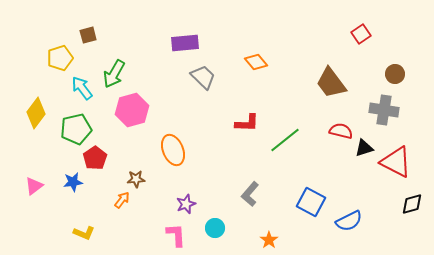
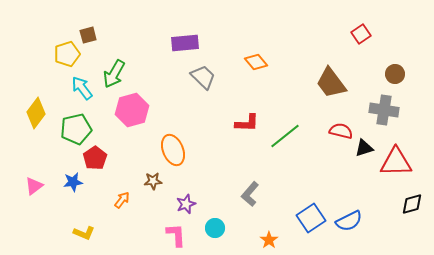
yellow pentagon: moved 7 px right, 4 px up
green line: moved 4 px up
red triangle: rotated 28 degrees counterclockwise
brown star: moved 17 px right, 2 px down
blue square: moved 16 px down; rotated 28 degrees clockwise
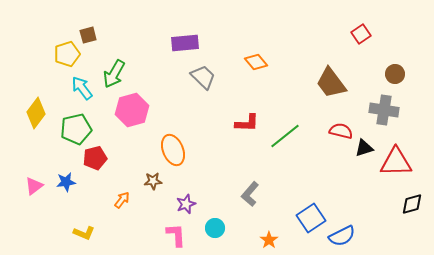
red pentagon: rotated 20 degrees clockwise
blue star: moved 7 px left
blue semicircle: moved 7 px left, 15 px down
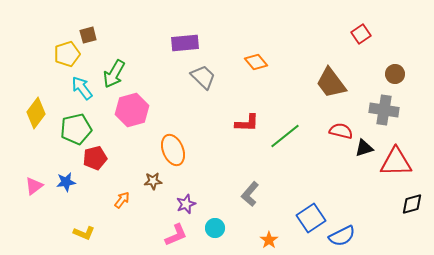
pink L-shape: rotated 70 degrees clockwise
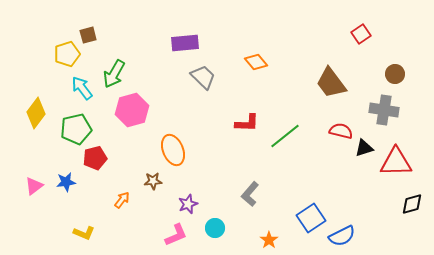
purple star: moved 2 px right
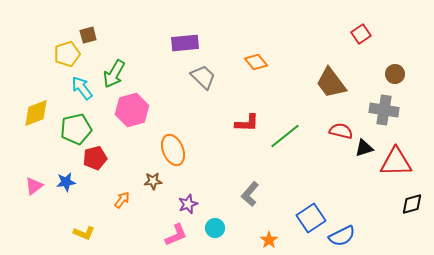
yellow diamond: rotated 32 degrees clockwise
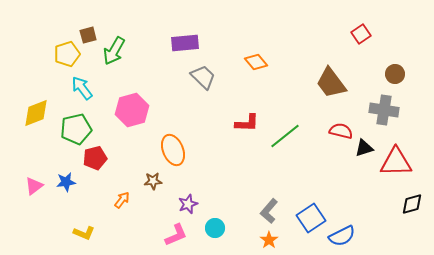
green arrow: moved 23 px up
gray L-shape: moved 19 px right, 17 px down
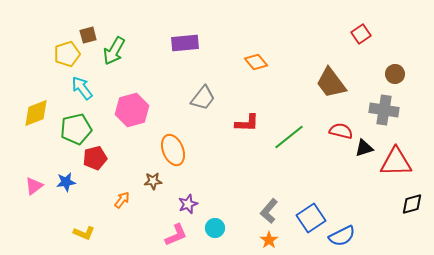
gray trapezoid: moved 21 px down; rotated 84 degrees clockwise
green line: moved 4 px right, 1 px down
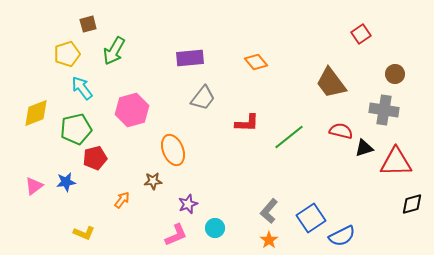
brown square: moved 11 px up
purple rectangle: moved 5 px right, 15 px down
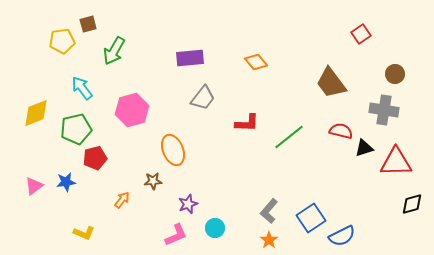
yellow pentagon: moved 5 px left, 13 px up; rotated 10 degrees clockwise
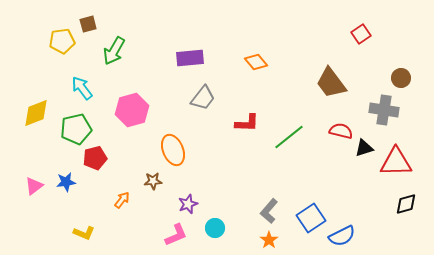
brown circle: moved 6 px right, 4 px down
black diamond: moved 6 px left
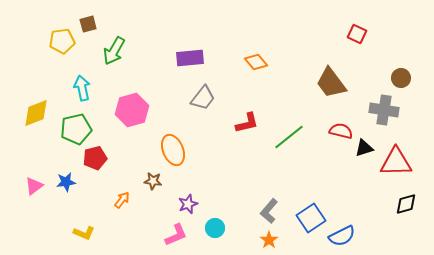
red square: moved 4 px left; rotated 30 degrees counterclockwise
cyan arrow: rotated 25 degrees clockwise
red L-shape: rotated 15 degrees counterclockwise
brown star: rotated 12 degrees clockwise
